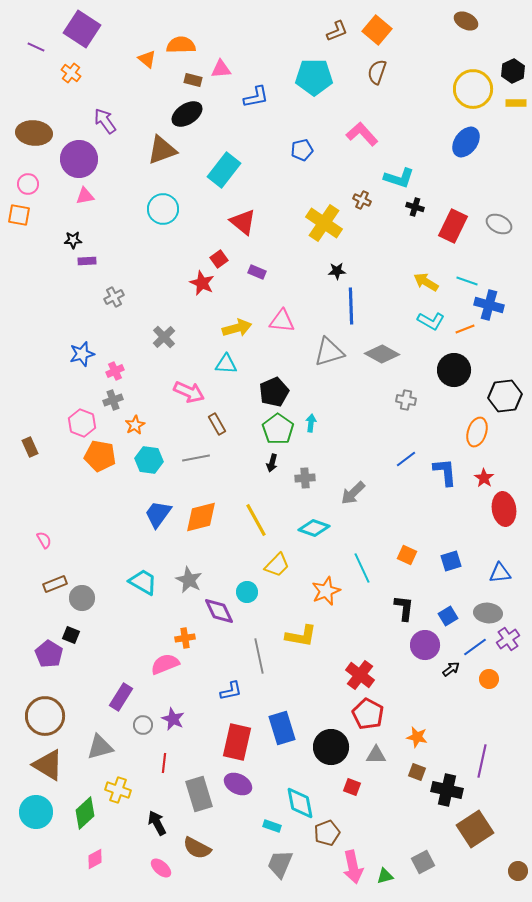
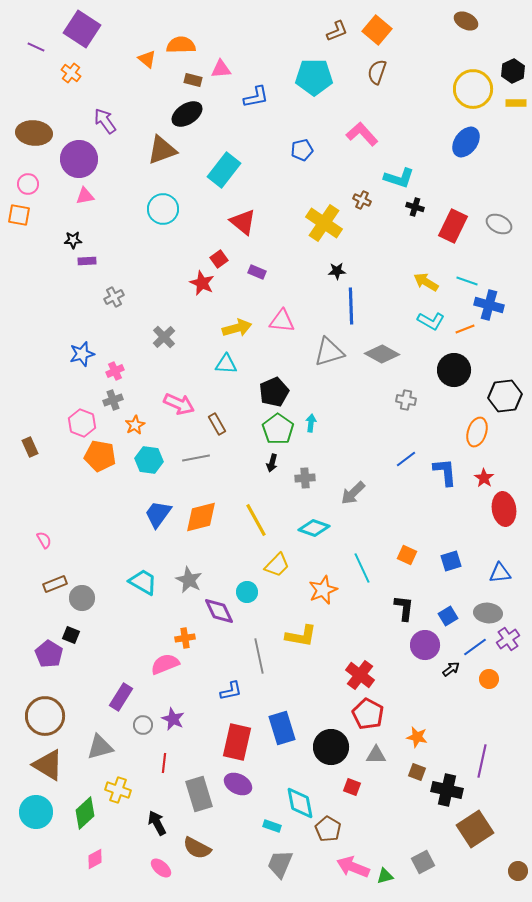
pink arrow at (189, 392): moved 10 px left, 12 px down
orange star at (326, 591): moved 3 px left, 1 px up
brown pentagon at (327, 833): moved 1 px right, 4 px up; rotated 20 degrees counterclockwise
pink arrow at (353, 867): rotated 124 degrees clockwise
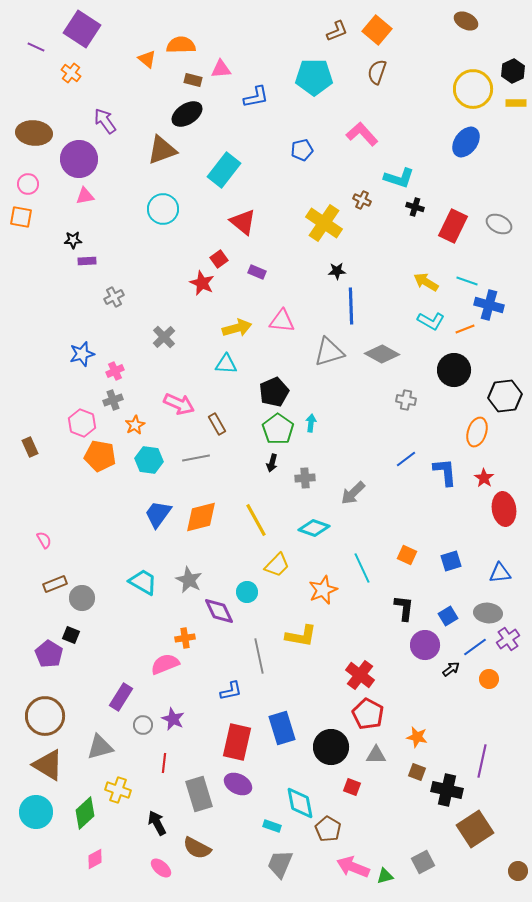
orange square at (19, 215): moved 2 px right, 2 px down
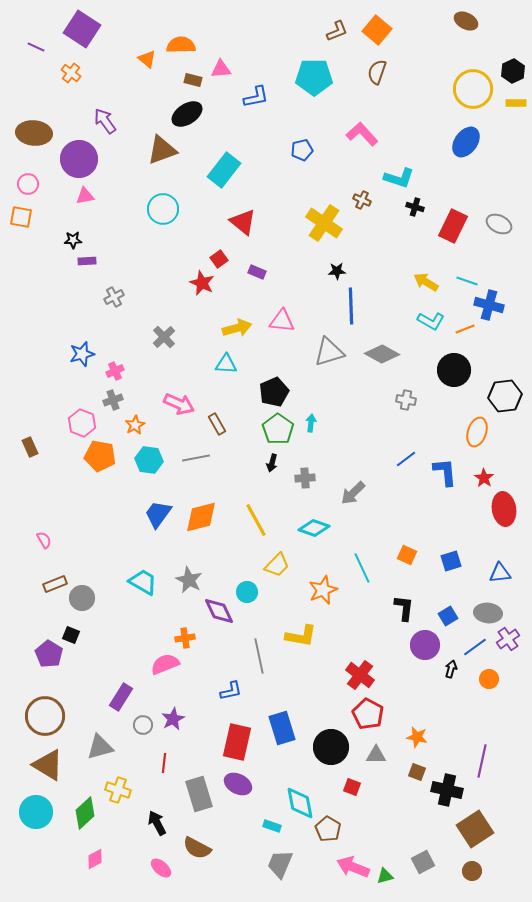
black arrow at (451, 669): rotated 36 degrees counterclockwise
purple star at (173, 719): rotated 20 degrees clockwise
brown circle at (518, 871): moved 46 px left
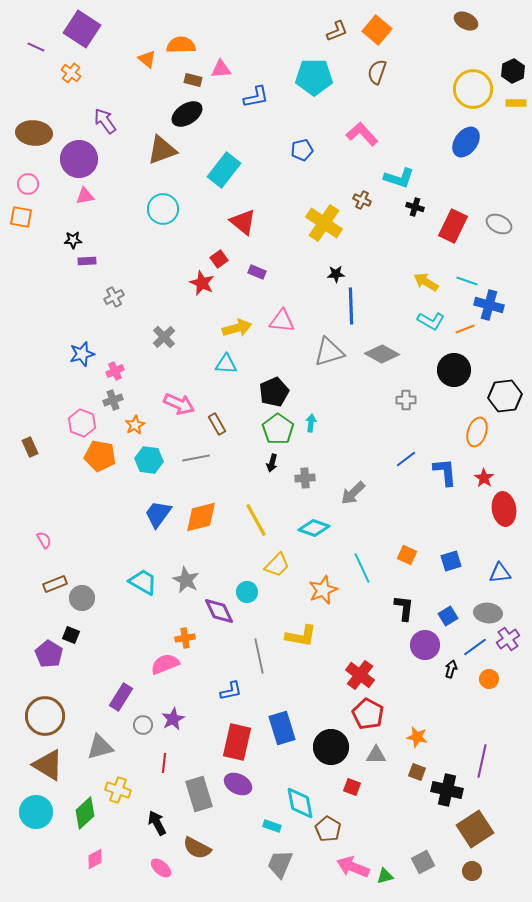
black star at (337, 271): moved 1 px left, 3 px down
gray cross at (406, 400): rotated 12 degrees counterclockwise
gray star at (189, 580): moved 3 px left
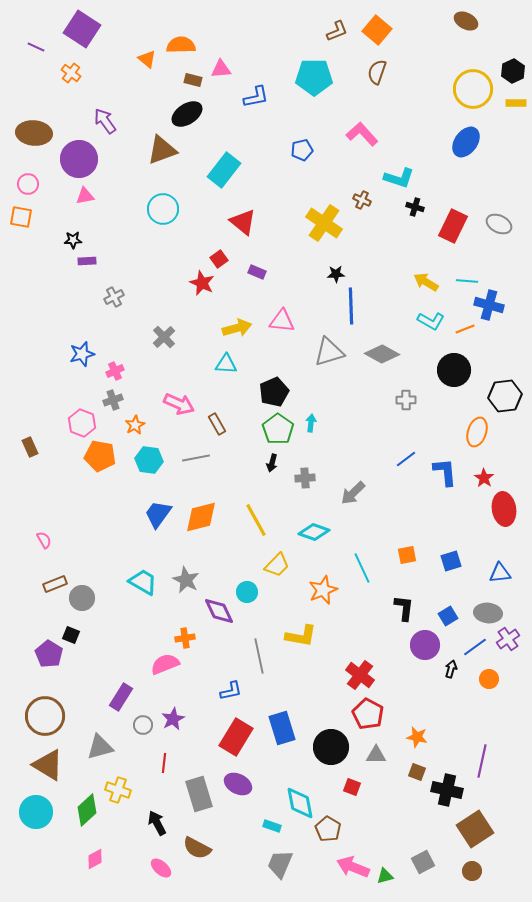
cyan line at (467, 281): rotated 15 degrees counterclockwise
cyan diamond at (314, 528): moved 4 px down
orange square at (407, 555): rotated 36 degrees counterclockwise
red rectangle at (237, 742): moved 1 px left, 5 px up; rotated 18 degrees clockwise
green diamond at (85, 813): moved 2 px right, 3 px up
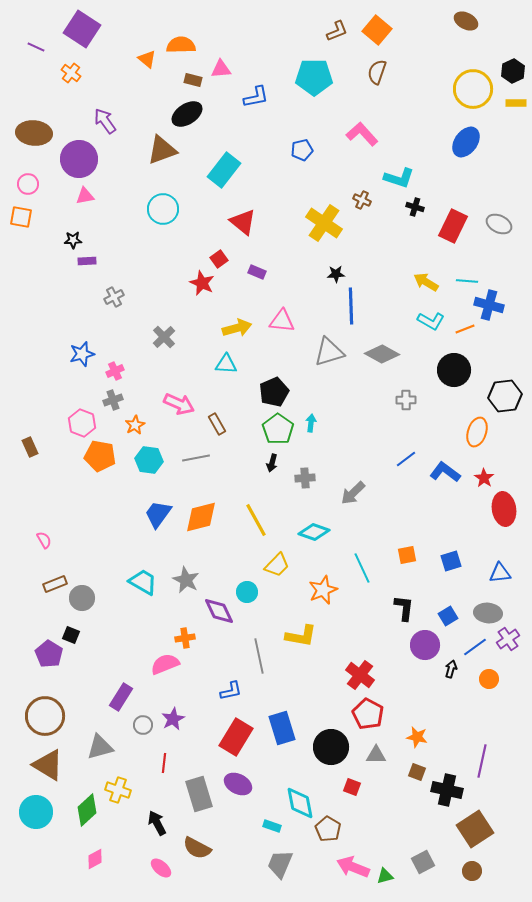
blue L-shape at (445, 472): rotated 48 degrees counterclockwise
